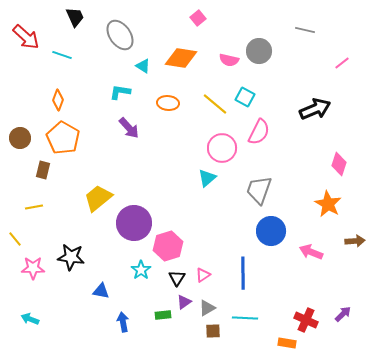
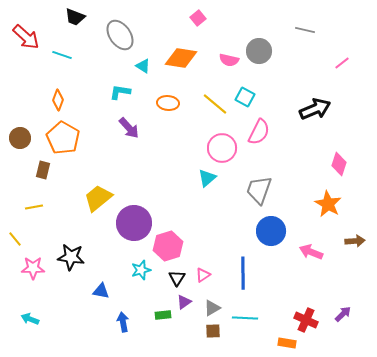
black trapezoid at (75, 17): rotated 135 degrees clockwise
cyan star at (141, 270): rotated 18 degrees clockwise
gray triangle at (207, 308): moved 5 px right
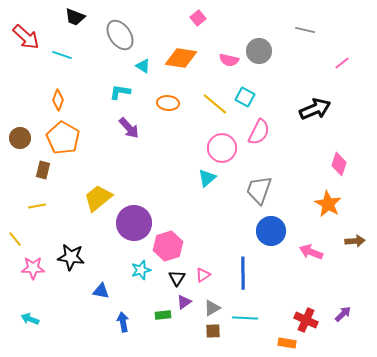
yellow line at (34, 207): moved 3 px right, 1 px up
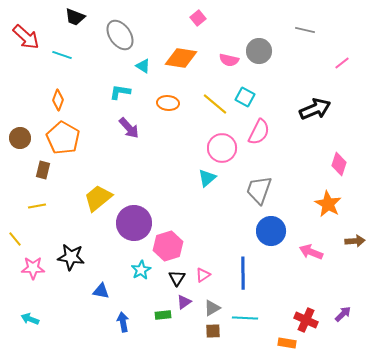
cyan star at (141, 270): rotated 12 degrees counterclockwise
